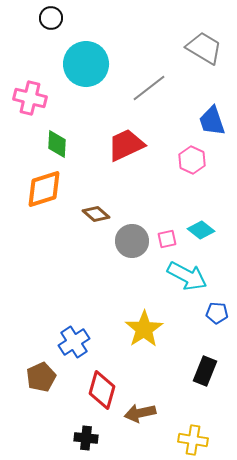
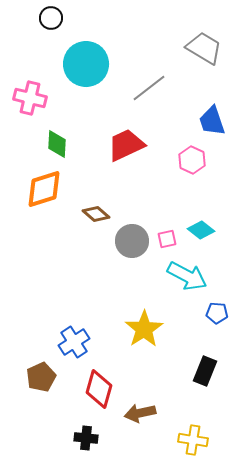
red diamond: moved 3 px left, 1 px up
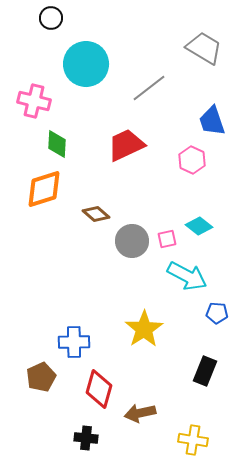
pink cross: moved 4 px right, 3 px down
cyan diamond: moved 2 px left, 4 px up
blue cross: rotated 32 degrees clockwise
